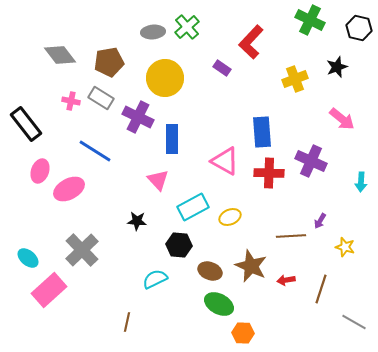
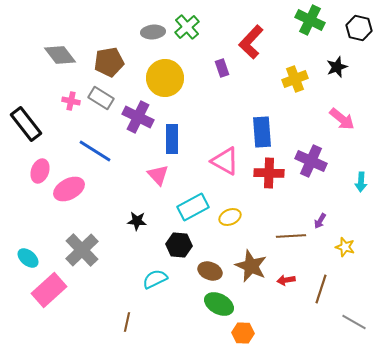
purple rectangle at (222, 68): rotated 36 degrees clockwise
pink triangle at (158, 180): moved 5 px up
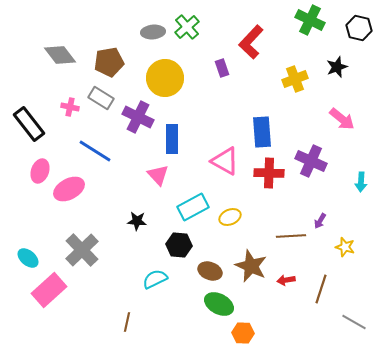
pink cross at (71, 101): moved 1 px left, 6 px down
black rectangle at (26, 124): moved 3 px right
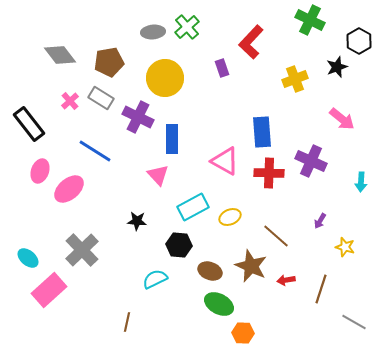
black hexagon at (359, 28): moved 13 px down; rotated 15 degrees clockwise
pink cross at (70, 107): moved 6 px up; rotated 36 degrees clockwise
pink ellipse at (69, 189): rotated 12 degrees counterclockwise
brown line at (291, 236): moved 15 px left; rotated 44 degrees clockwise
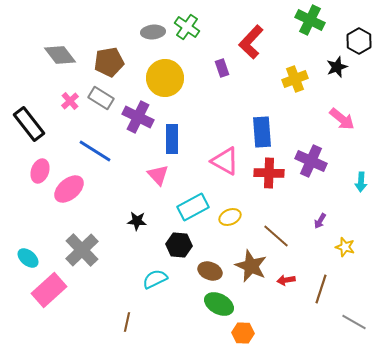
green cross at (187, 27): rotated 15 degrees counterclockwise
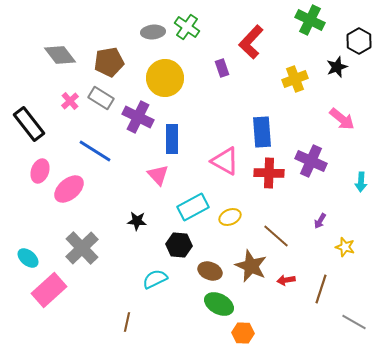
gray cross at (82, 250): moved 2 px up
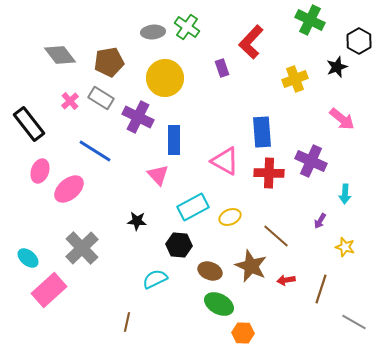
blue rectangle at (172, 139): moved 2 px right, 1 px down
cyan arrow at (361, 182): moved 16 px left, 12 px down
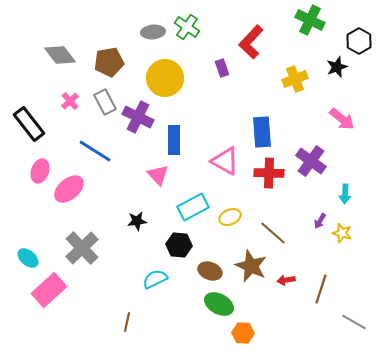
gray rectangle at (101, 98): moved 4 px right, 4 px down; rotated 30 degrees clockwise
purple cross at (311, 161): rotated 12 degrees clockwise
black star at (137, 221): rotated 12 degrees counterclockwise
brown line at (276, 236): moved 3 px left, 3 px up
yellow star at (345, 247): moved 3 px left, 14 px up
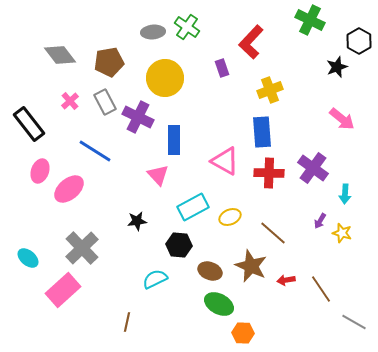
yellow cross at (295, 79): moved 25 px left, 11 px down
purple cross at (311, 161): moved 2 px right, 7 px down
brown line at (321, 289): rotated 52 degrees counterclockwise
pink rectangle at (49, 290): moved 14 px right
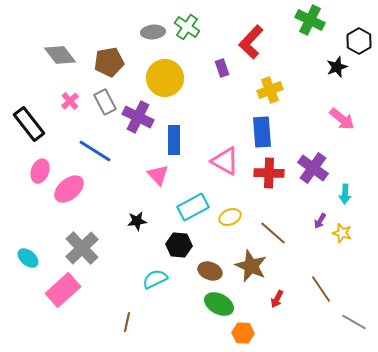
red arrow at (286, 280): moved 9 px left, 19 px down; rotated 54 degrees counterclockwise
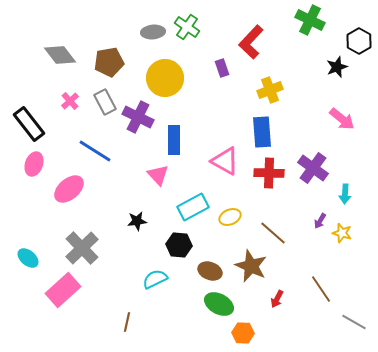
pink ellipse at (40, 171): moved 6 px left, 7 px up
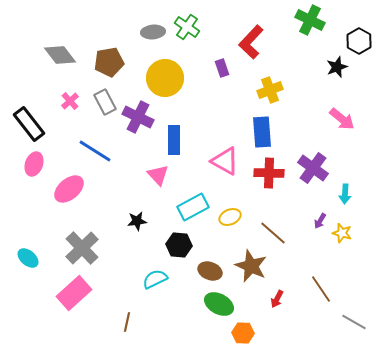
pink rectangle at (63, 290): moved 11 px right, 3 px down
